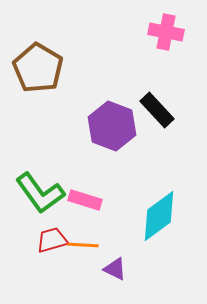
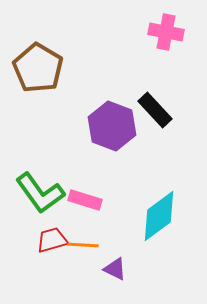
black rectangle: moved 2 px left
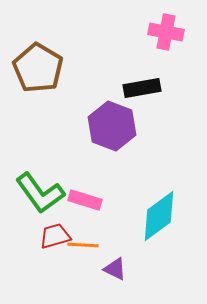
black rectangle: moved 13 px left, 22 px up; rotated 57 degrees counterclockwise
red trapezoid: moved 3 px right, 4 px up
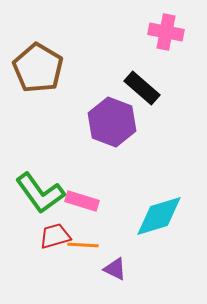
black rectangle: rotated 51 degrees clockwise
purple hexagon: moved 4 px up
pink rectangle: moved 3 px left, 1 px down
cyan diamond: rotated 20 degrees clockwise
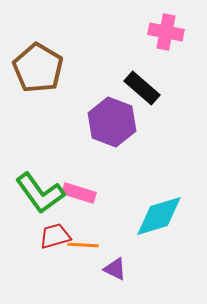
pink rectangle: moved 3 px left, 8 px up
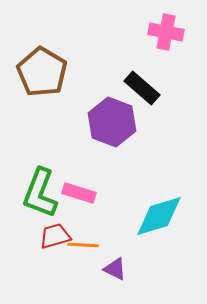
brown pentagon: moved 4 px right, 4 px down
green L-shape: rotated 57 degrees clockwise
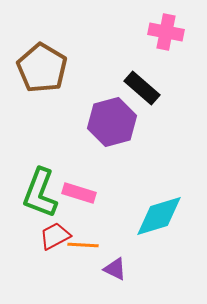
brown pentagon: moved 4 px up
purple hexagon: rotated 24 degrees clockwise
red trapezoid: rotated 12 degrees counterclockwise
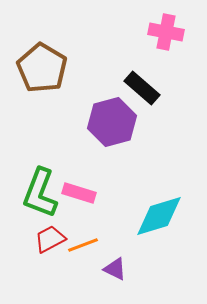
red trapezoid: moved 5 px left, 3 px down
orange line: rotated 24 degrees counterclockwise
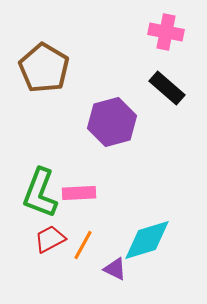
brown pentagon: moved 2 px right
black rectangle: moved 25 px right
pink rectangle: rotated 20 degrees counterclockwise
cyan diamond: moved 12 px left, 24 px down
orange line: rotated 40 degrees counterclockwise
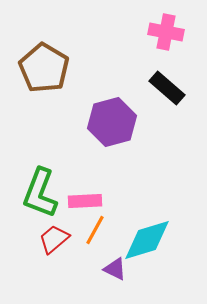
pink rectangle: moved 6 px right, 8 px down
red trapezoid: moved 4 px right; rotated 12 degrees counterclockwise
orange line: moved 12 px right, 15 px up
